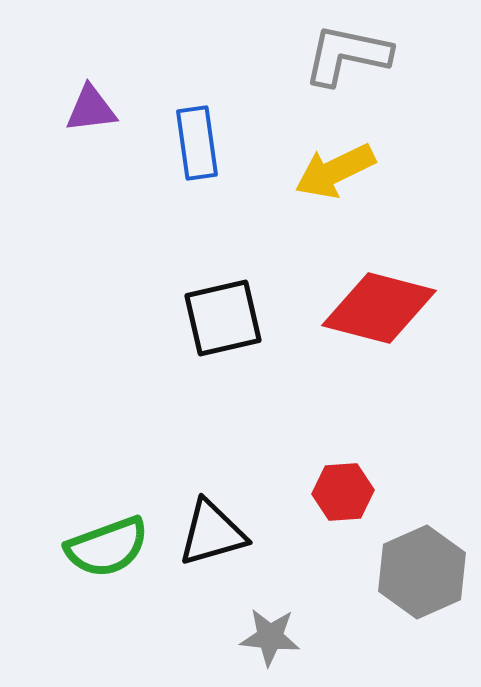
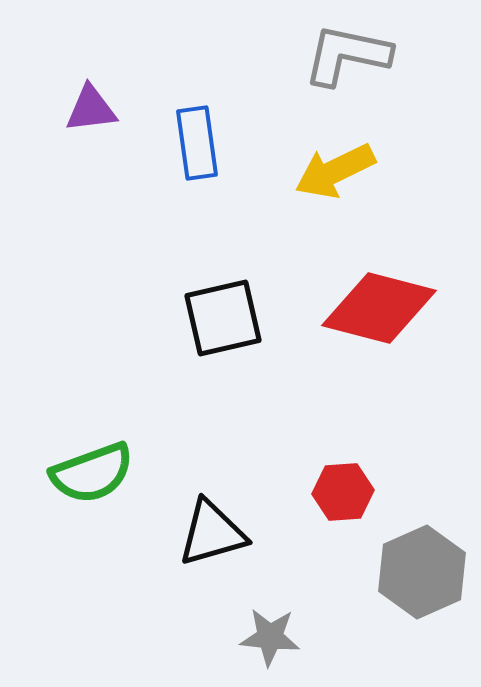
green semicircle: moved 15 px left, 74 px up
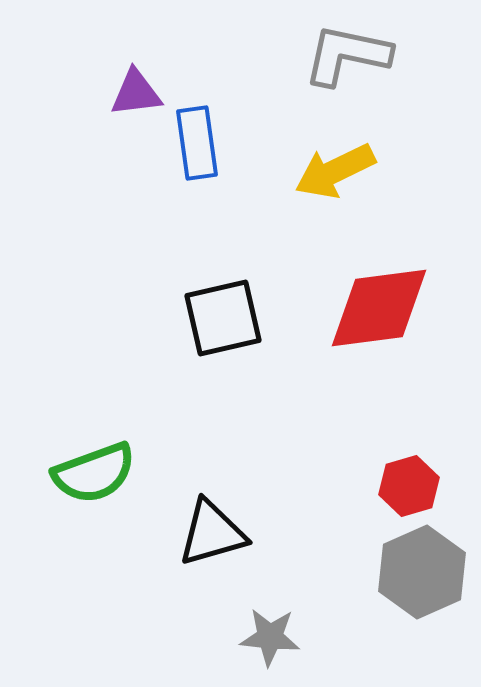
purple triangle: moved 45 px right, 16 px up
red diamond: rotated 22 degrees counterclockwise
green semicircle: moved 2 px right
red hexagon: moved 66 px right, 6 px up; rotated 12 degrees counterclockwise
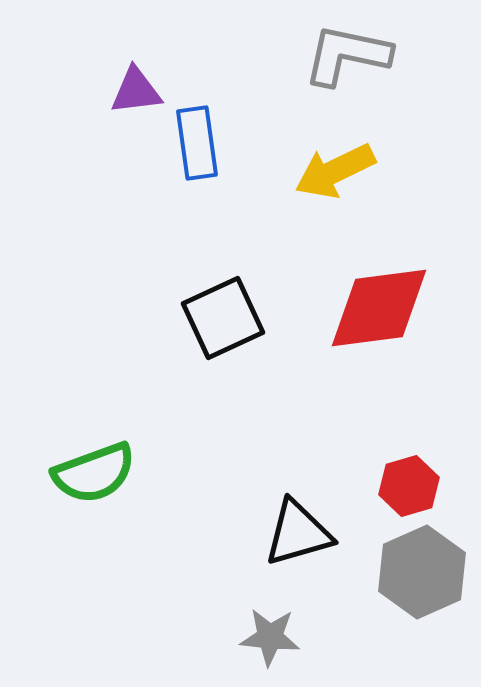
purple triangle: moved 2 px up
black square: rotated 12 degrees counterclockwise
black triangle: moved 86 px right
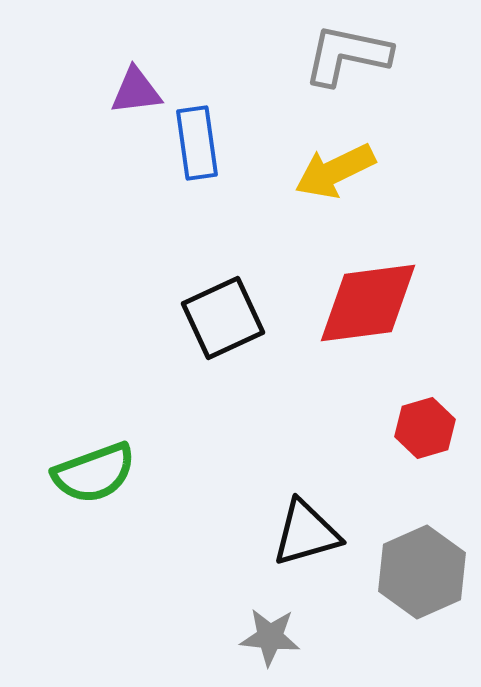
red diamond: moved 11 px left, 5 px up
red hexagon: moved 16 px right, 58 px up
black triangle: moved 8 px right
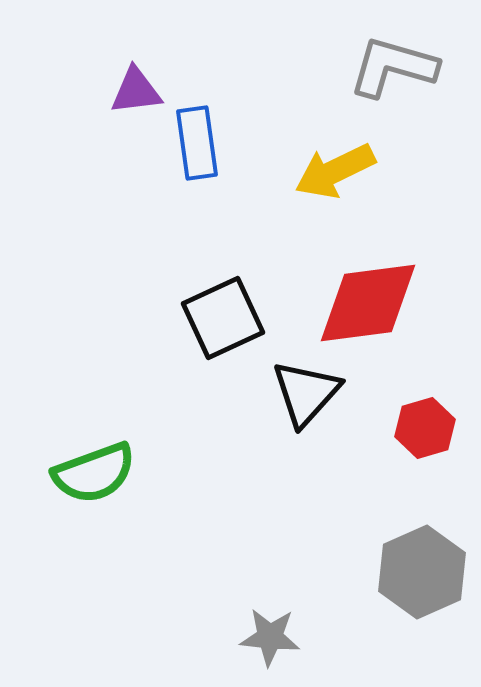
gray L-shape: moved 46 px right, 12 px down; rotated 4 degrees clockwise
black triangle: moved 140 px up; rotated 32 degrees counterclockwise
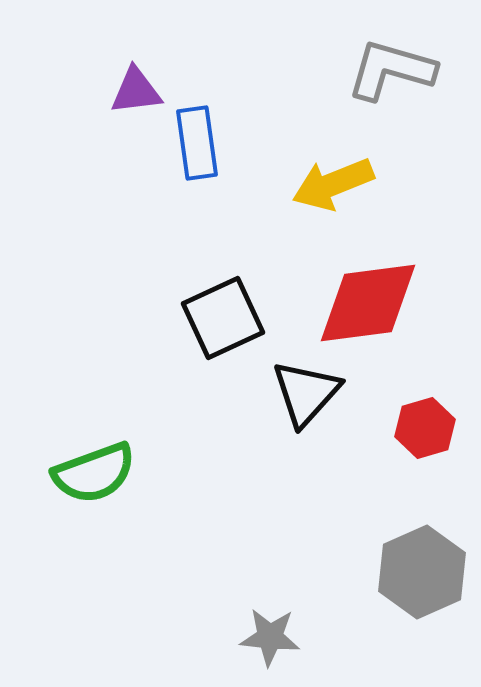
gray L-shape: moved 2 px left, 3 px down
yellow arrow: moved 2 px left, 13 px down; rotated 4 degrees clockwise
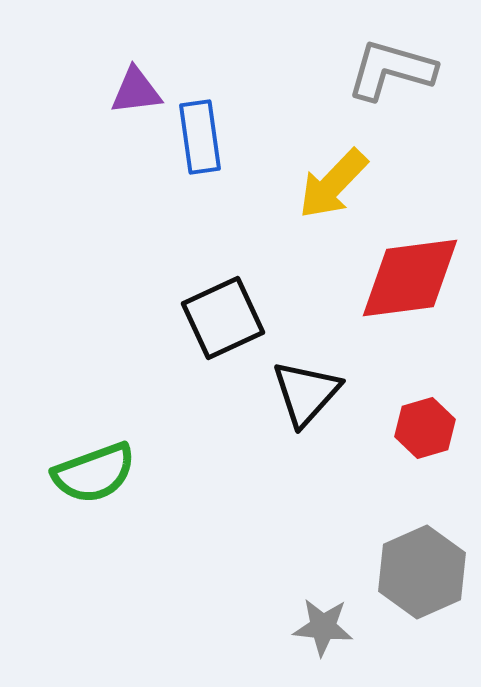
blue rectangle: moved 3 px right, 6 px up
yellow arrow: rotated 24 degrees counterclockwise
red diamond: moved 42 px right, 25 px up
gray star: moved 53 px right, 10 px up
